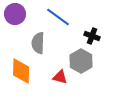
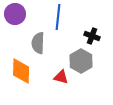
blue line: rotated 60 degrees clockwise
red triangle: moved 1 px right
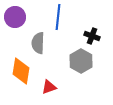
purple circle: moved 3 px down
orange diamond: rotated 8 degrees clockwise
red triangle: moved 12 px left, 10 px down; rotated 35 degrees counterclockwise
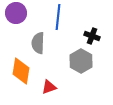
purple circle: moved 1 px right, 4 px up
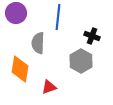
orange diamond: moved 1 px left, 2 px up
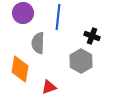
purple circle: moved 7 px right
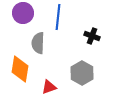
gray hexagon: moved 1 px right, 12 px down
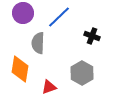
blue line: moved 1 px right; rotated 40 degrees clockwise
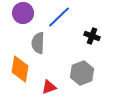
gray hexagon: rotated 10 degrees clockwise
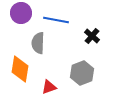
purple circle: moved 2 px left
blue line: moved 3 px left, 3 px down; rotated 55 degrees clockwise
black cross: rotated 21 degrees clockwise
